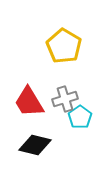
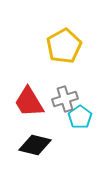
yellow pentagon: rotated 12 degrees clockwise
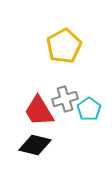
red trapezoid: moved 10 px right, 9 px down
cyan pentagon: moved 9 px right, 8 px up
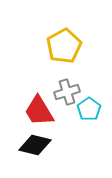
gray cross: moved 2 px right, 7 px up
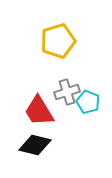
yellow pentagon: moved 6 px left, 5 px up; rotated 12 degrees clockwise
cyan pentagon: moved 1 px left, 7 px up; rotated 15 degrees counterclockwise
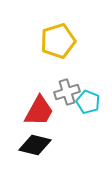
red trapezoid: rotated 120 degrees counterclockwise
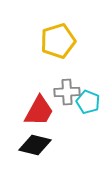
gray cross: rotated 15 degrees clockwise
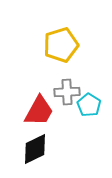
yellow pentagon: moved 3 px right, 4 px down
cyan pentagon: moved 1 px right, 3 px down; rotated 10 degrees clockwise
black diamond: moved 4 px down; rotated 40 degrees counterclockwise
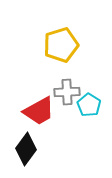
red trapezoid: rotated 32 degrees clockwise
black diamond: moved 9 px left; rotated 28 degrees counterclockwise
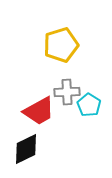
black diamond: rotated 28 degrees clockwise
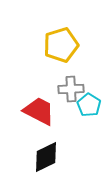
gray cross: moved 4 px right, 3 px up
red trapezoid: rotated 124 degrees counterclockwise
black diamond: moved 20 px right, 8 px down
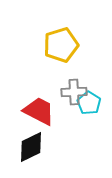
gray cross: moved 3 px right, 3 px down
cyan pentagon: moved 2 px up
black diamond: moved 15 px left, 10 px up
